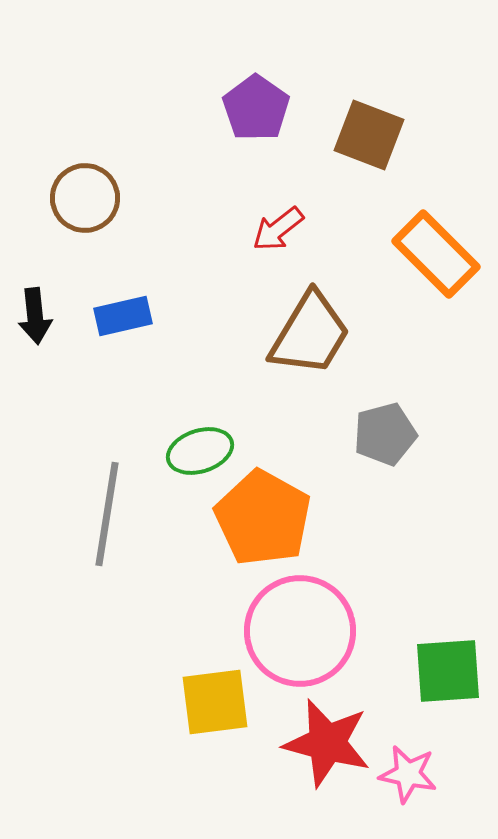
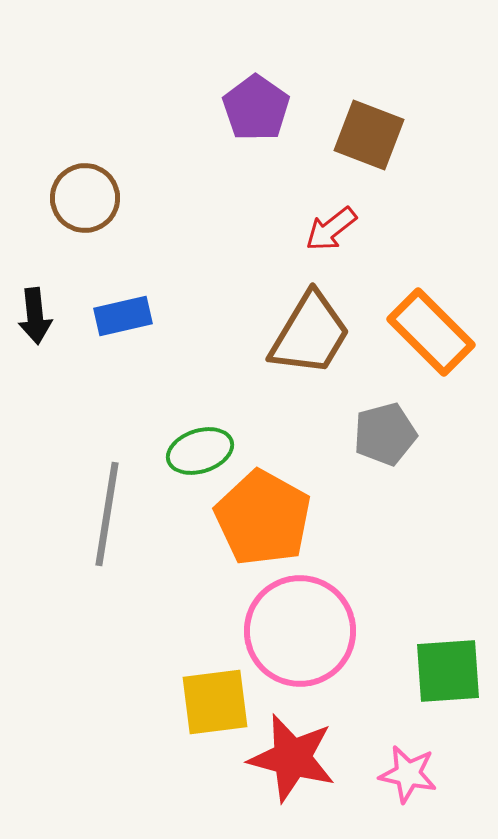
red arrow: moved 53 px right
orange rectangle: moved 5 px left, 78 px down
red star: moved 35 px left, 15 px down
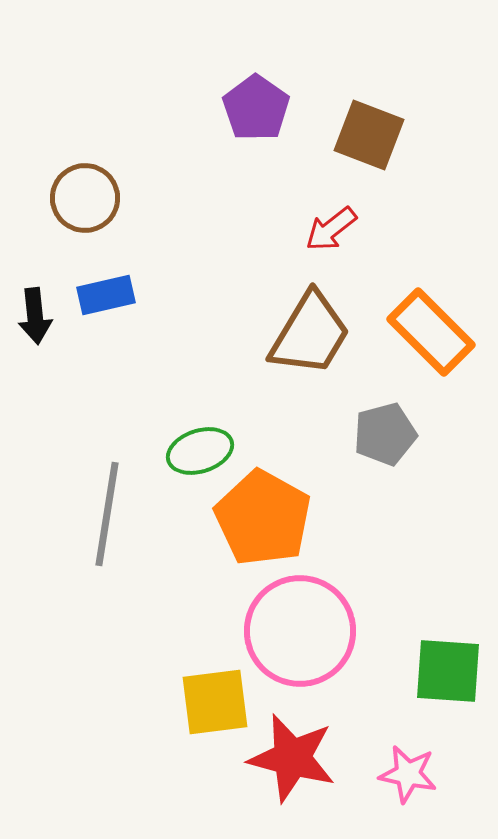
blue rectangle: moved 17 px left, 21 px up
green square: rotated 8 degrees clockwise
